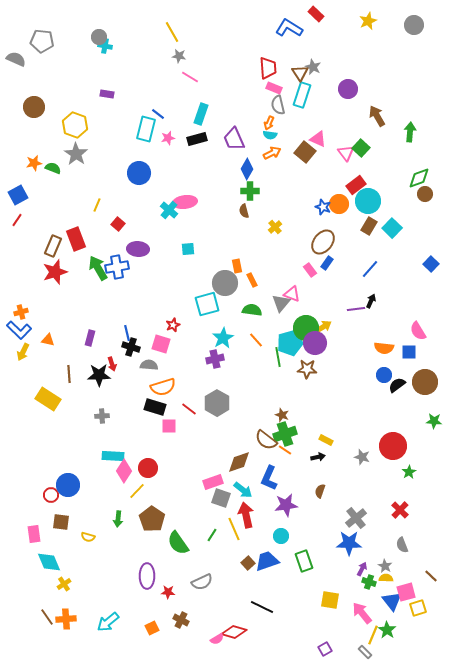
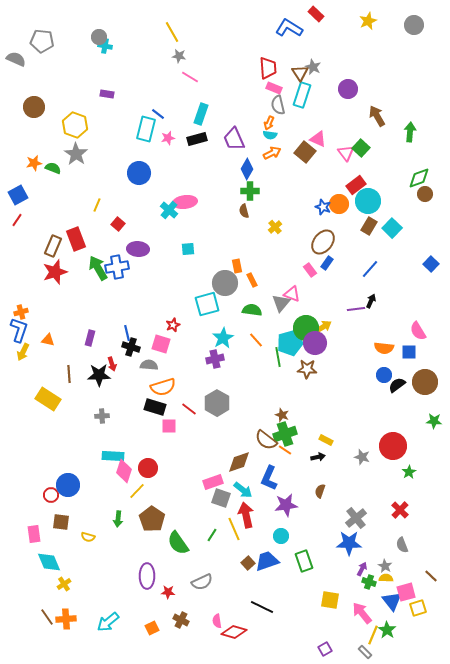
blue L-shape at (19, 330): rotated 115 degrees counterclockwise
pink diamond at (124, 471): rotated 15 degrees counterclockwise
pink semicircle at (217, 639): moved 18 px up; rotated 112 degrees clockwise
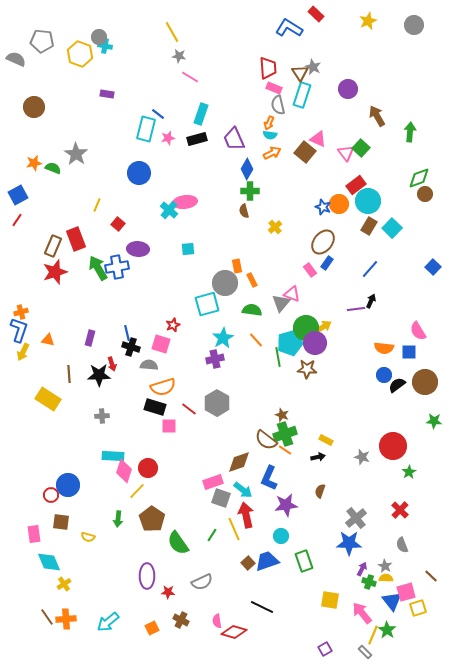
yellow hexagon at (75, 125): moved 5 px right, 71 px up
blue square at (431, 264): moved 2 px right, 3 px down
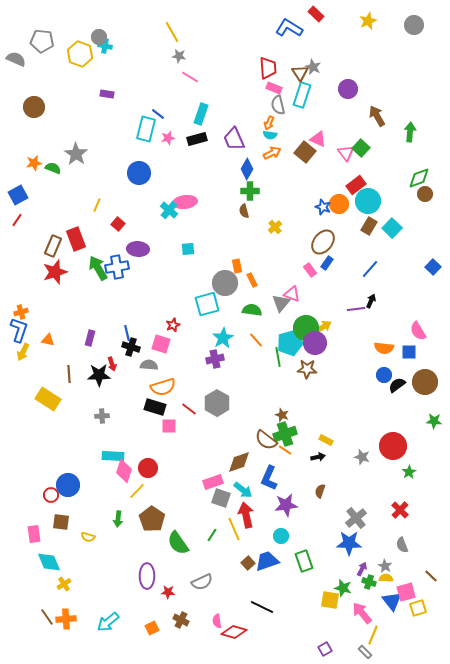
green star at (387, 630): moved 44 px left, 42 px up; rotated 18 degrees counterclockwise
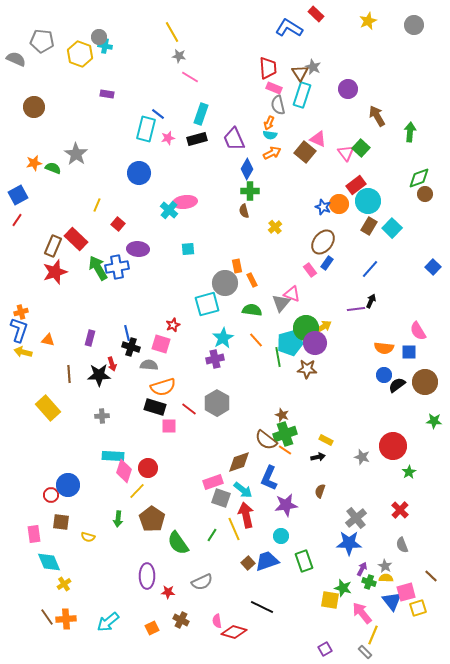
red rectangle at (76, 239): rotated 25 degrees counterclockwise
yellow arrow at (23, 352): rotated 78 degrees clockwise
yellow rectangle at (48, 399): moved 9 px down; rotated 15 degrees clockwise
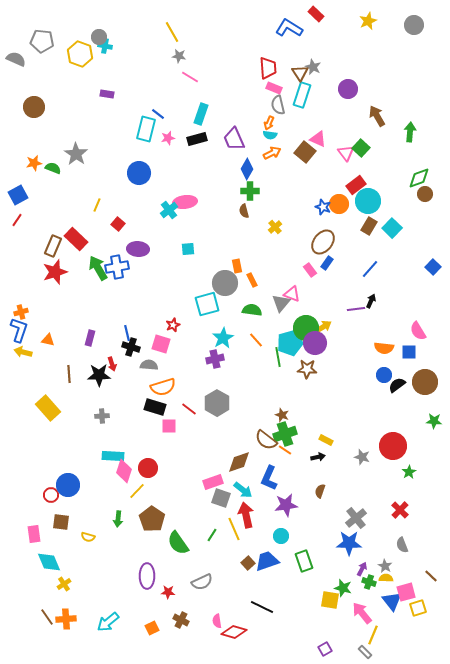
cyan cross at (169, 210): rotated 12 degrees clockwise
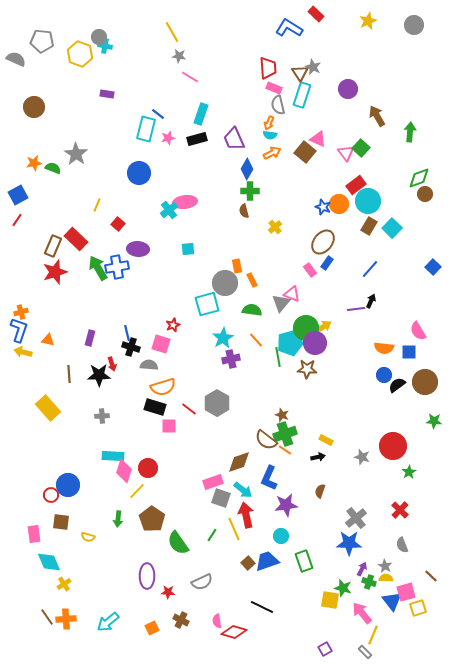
purple cross at (215, 359): moved 16 px right
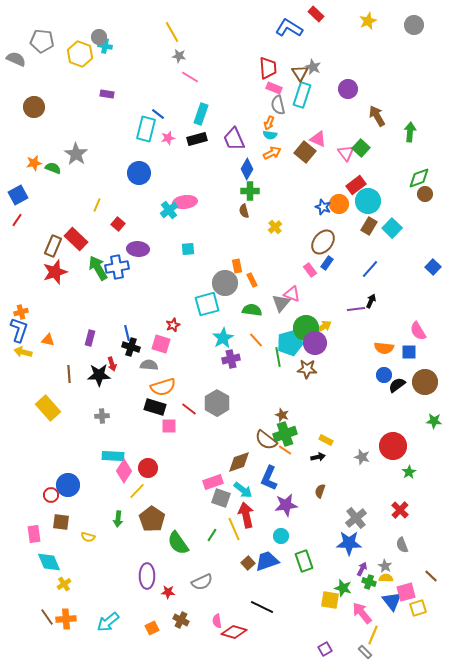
pink diamond at (124, 471): rotated 15 degrees clockwise
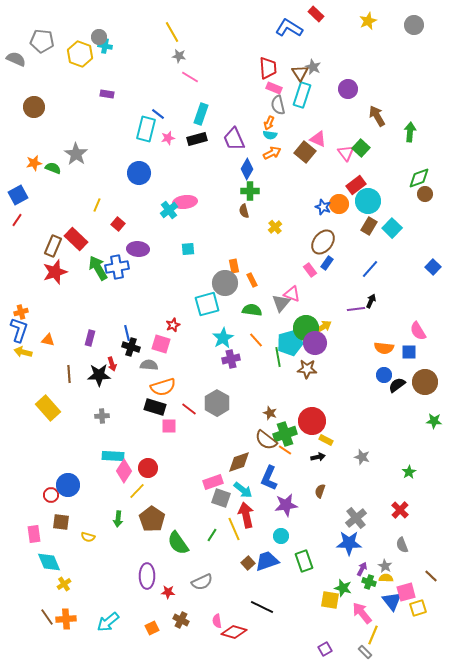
orange rectangle at (237, 266): moved 3 px left
brown star at (282, 415): moved 12 px left, 2 px up
red circle at (393, 446): moved 81 px left, 25 px up
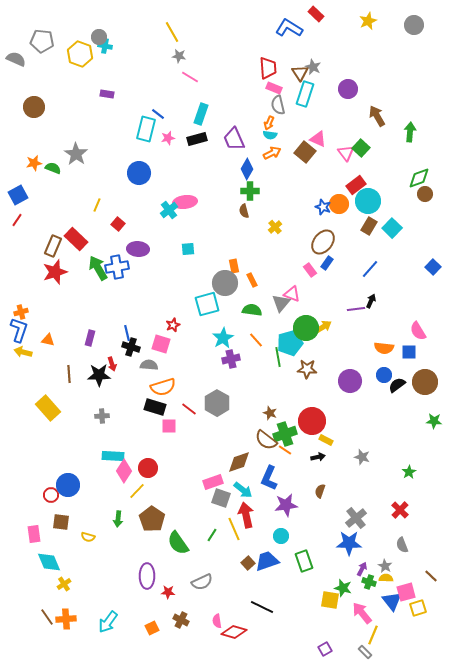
cyan rectangle at (302, 95): moved 3 px right, 1 px up
purple circle at (315, 343): moved 35 px right, 38 px down
cyan arrow at (108, 622): rotated 15 degrees counterclockwise
